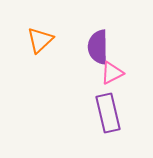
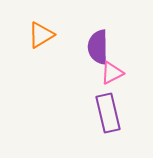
orange triangle: moved 1 px right, 5 px up; rotated 12 degrees clockwise
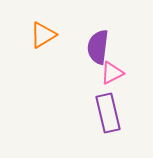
orange triangle: moved 2 px right
purple semicircle: rotated 8 degrees clockwise
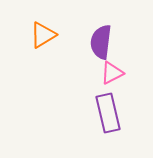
purple semicircle: moved 3 px right, 5 px up
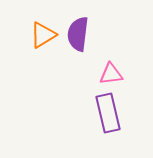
purple semicircle: moved 23 px left, 8 px up
pink triangle: moved 1 px left, 1 px down; rotated 20 degrees clockwise
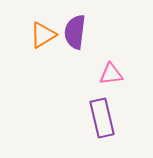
purple semicircle: moved 3 px left, 2 px up
purple rectangle: moved 6 px left, 5 px down
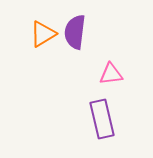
orange triangle: moved 1 px up
purple rectangle: moved 1 px down
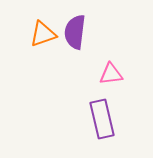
orange triangle: rotated 12 degrees clockwise
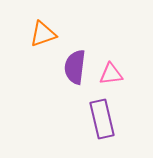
purple semicircle: moved 35 px down
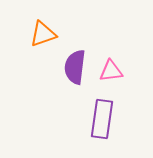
pink triangle: moved 3 px up
purple rectangle: rotated 21 degrees clockwise
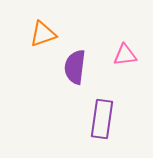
pink triangle: moved 14 px right, 16 px up
